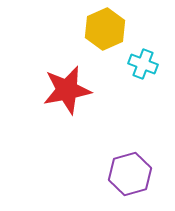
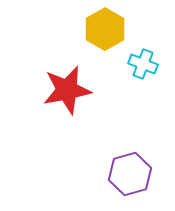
yellow hexagon: rotated 6 degrees counterclockwise
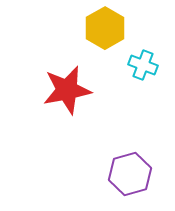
yellow hexagon: moved 1 px up
cyan cross: moved 1 px down
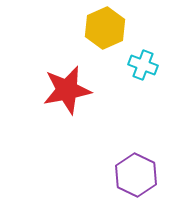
yellow hexagon: rotated 6 degrees clockwise
purple hexagon: moved 6 px right, 1 px down; rotated 18 degrees counterclockwise
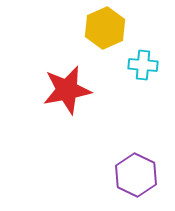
cyan cross: rotated 16 degrees counterclockwise
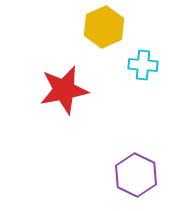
yellow hexagon: moved 1 px left, 1 px up
red star: moved 3 px left
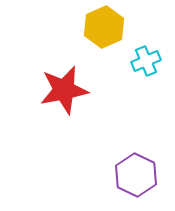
cyan cross: moved 3 px right, 4 px up; rotated 28 degrees counterclockwise
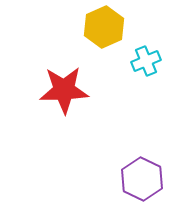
red star: rotated 9 degrees clockwise
purple hexagon: moved 6 px right, 4 px down
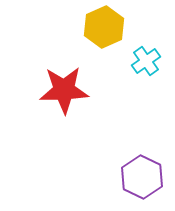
cyan cross: rotated 12 degrees counterclockwise
purple hexagon: moved 2 px up
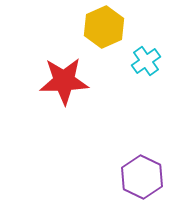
red star: moved 9 px up
